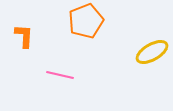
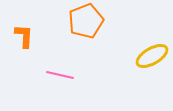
yellow ellipse: moved 4 px down
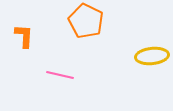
orange pentagon: rotated 24 degrees counterclockwise
yellow ellipse: rotated 24 degrees clockwise
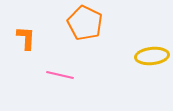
orange pentagon: moved 1 px left, 2 px down
orange L-shape: moved 2 px right, 2 px down
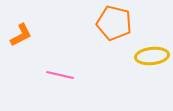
orange pentagon: moved 29 px right; rotated 12 degrees counterclockwise
orange L-shape: moved 5 px left, 3 px up; rotated 60 degrees clockwise
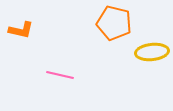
orange L-shape: moved 5 px up; rotated 40 degrees clockwise
yellow ellipse: moved 4 px up
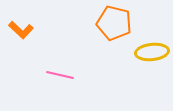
orange L-shape: rotated 30 degrees clockwise
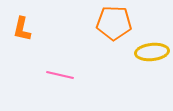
orange pentagon: rotated 12 degrees counterclockwise
orange L-shape: moved 1 px right, 1 px up; rotated 60 degrees clockwise
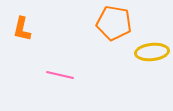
orange pentagon: rotated 8 degrees clockwise
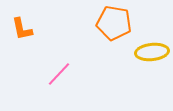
orange L-shape: rotated 25 degrees counterclockwise
pink line: moved 1 px left, 1 px up; rotated 60 degrees counterclockwise
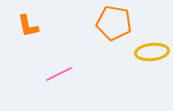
orange L-shape: moved 6 px right, 3 px up
pink line: rotated 20 degrees clockwise
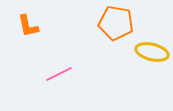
orange pentagon: moved 2 px right
yellow ellipse: rotated 20 degrees clockwise
